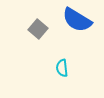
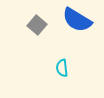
gray square: moved 1 px left, 4 px up
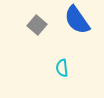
blue semicircle: rotated 24 degrees clockwise
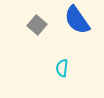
cyan semicircle: rotated 12 degrees clockwise
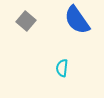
gray square: moved 11 px left, 4 px up
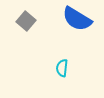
blue semicircle: moved 1 px up; rotated 24 degrees counterclockwise
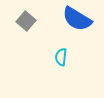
cyan semicircle: moved 1 px left, 11 px up
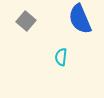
blue semicircle: moved 3 px right; rotated 36 degrees clockwise
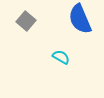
cyan semicircle: rotated 114 degrees clockwise
